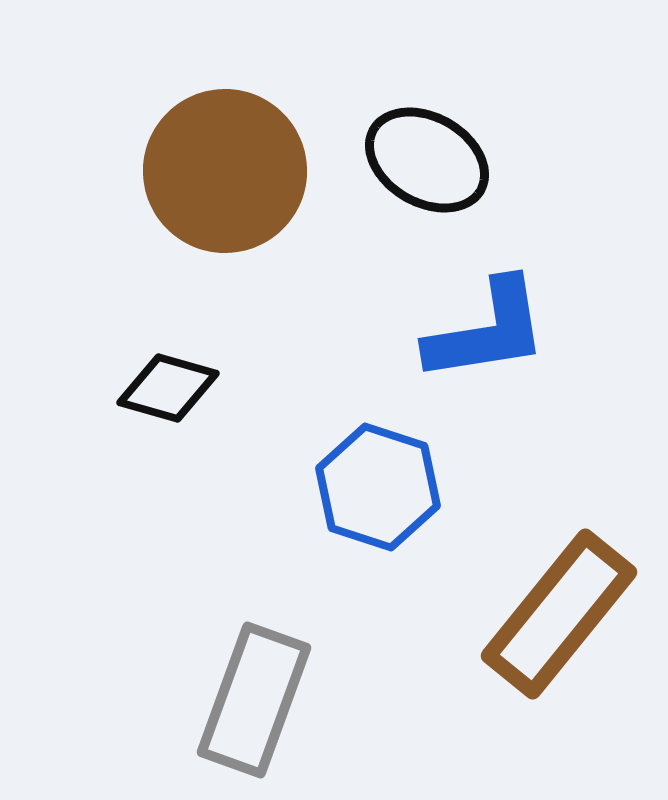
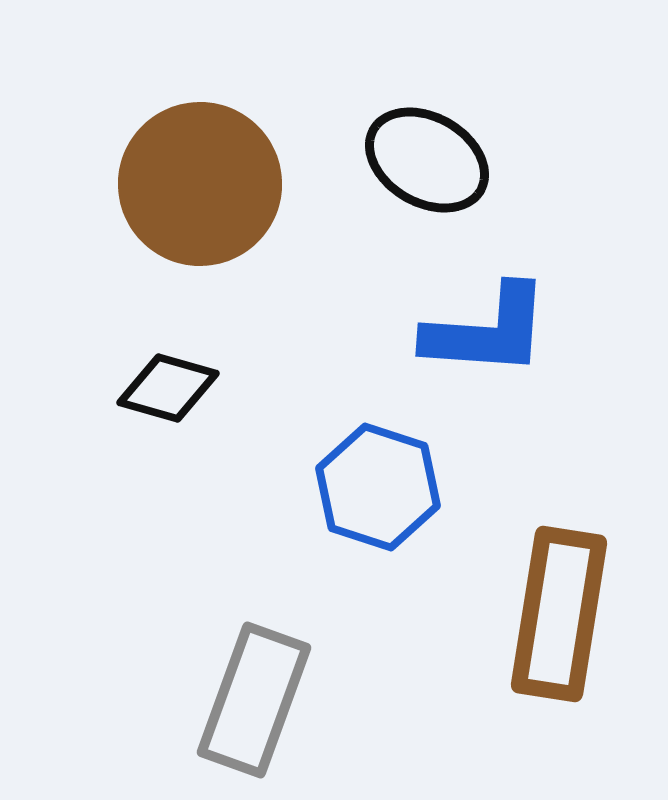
brown circle: moved 25 px left, 13 px down
blue L-shape: rotated 13 degrees clockwise
brown rectangle: rotated 30 degrees counterclockwise
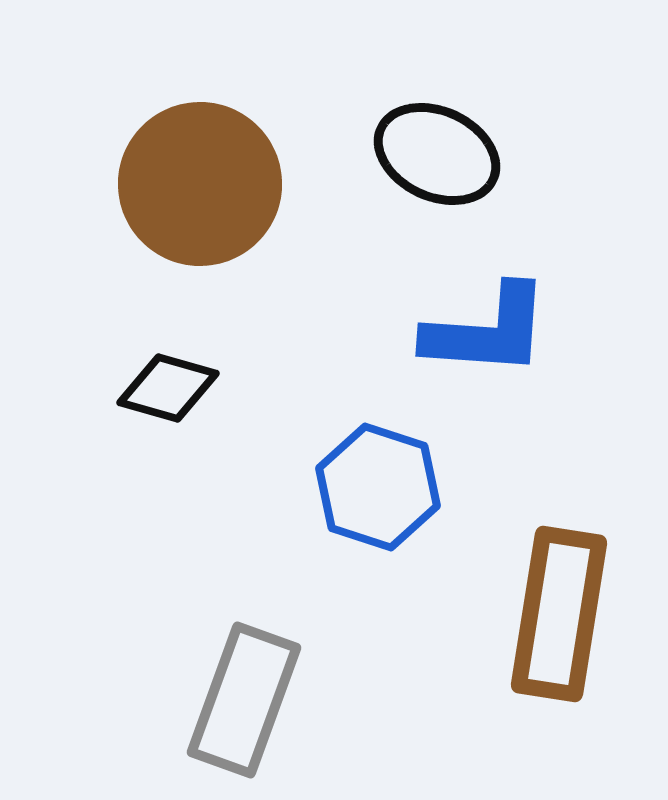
black ellipse: moved 10 px right, 6 px up; rotated 5 degrees counterclockwise
gray rectangle: moved 10 px left
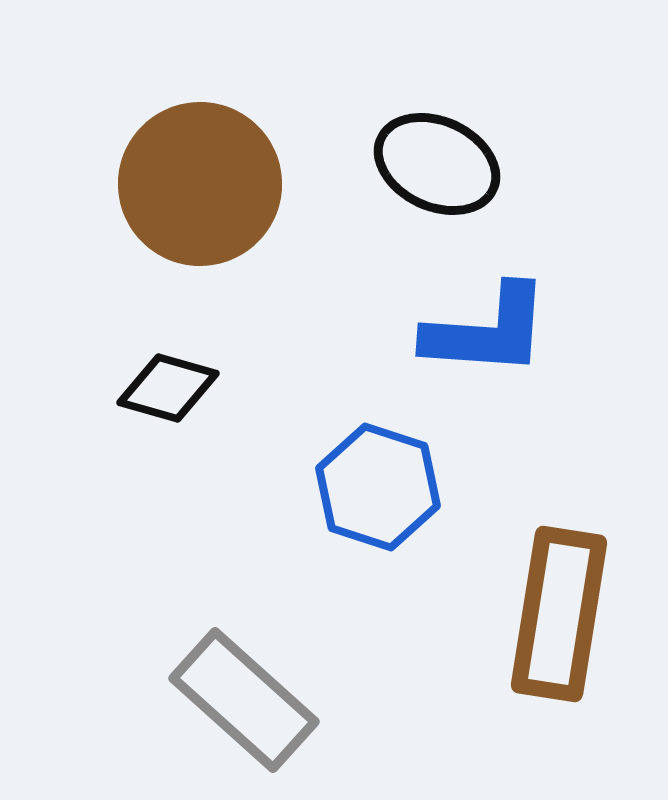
black ellipse: moved 10 px down
gray rectangle: rotated 68 degrees counterclockwise
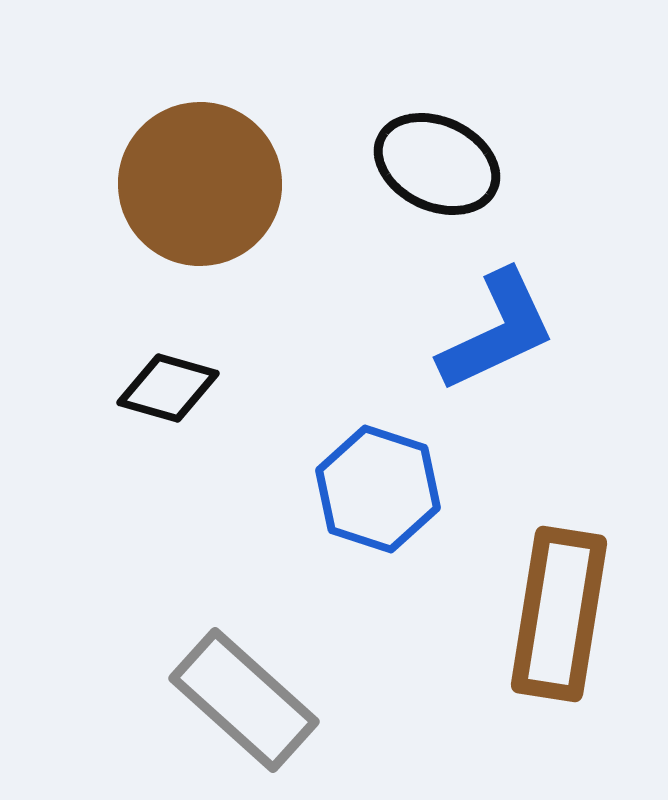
blue L-shape: moved 10 px right; rotated 29 degrees counterclockwise
blue hexagon: moved 2 px down
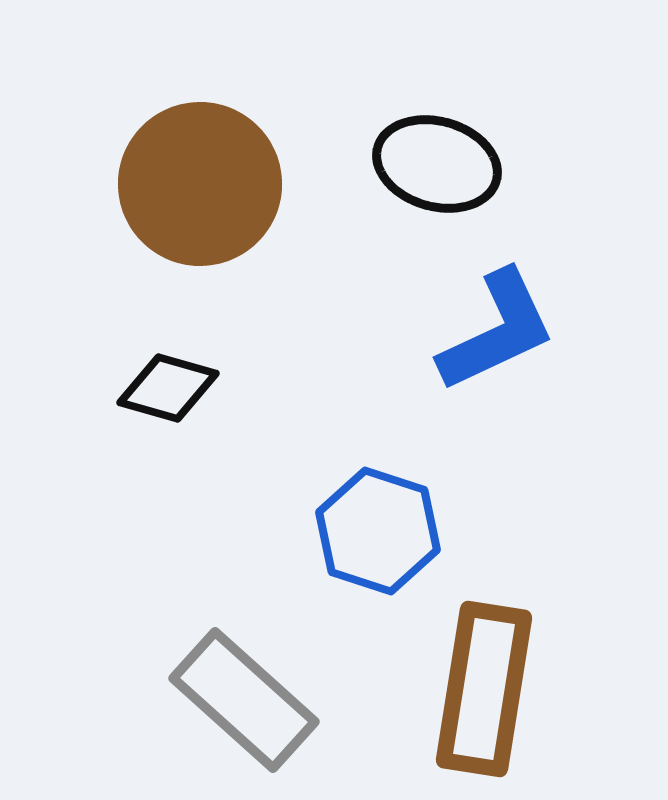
black ellipse: rotated 9 degrees counterclockwise
blue hexagon: moved 42 px down
brown rectangle: moved 75 px left, 75 px down
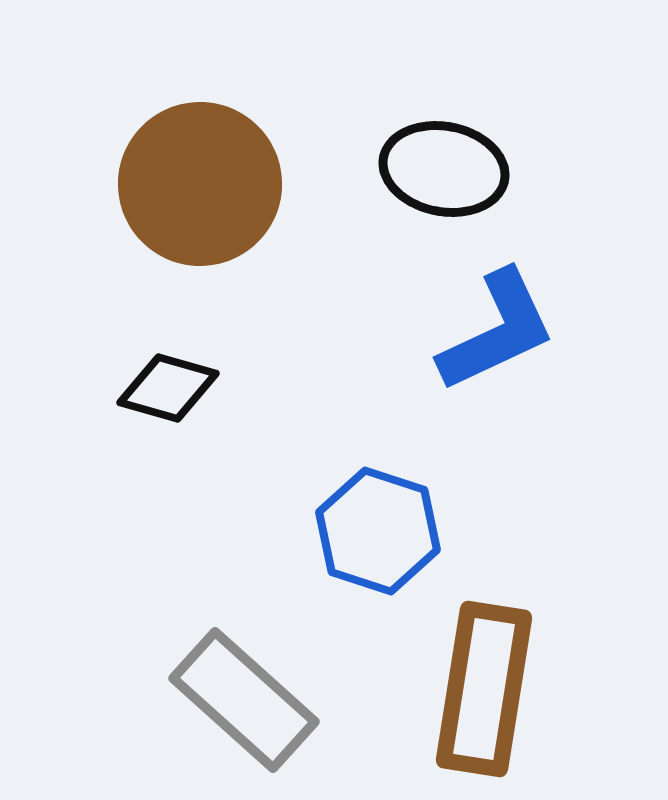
black ellipse: moved 7 px right, 5 px down; rotated 5 degrees counterclockwise
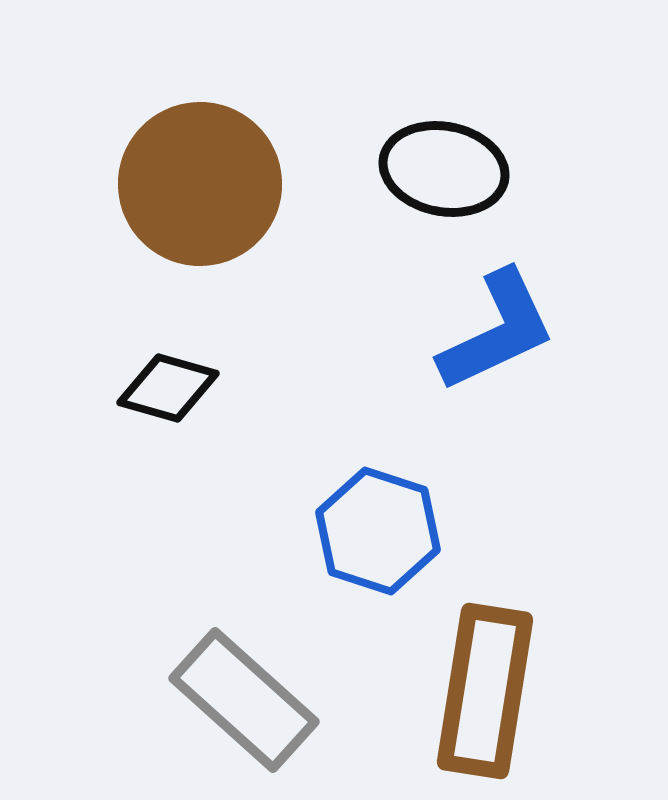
brown rectangle: moved 1 px right, 2 px down
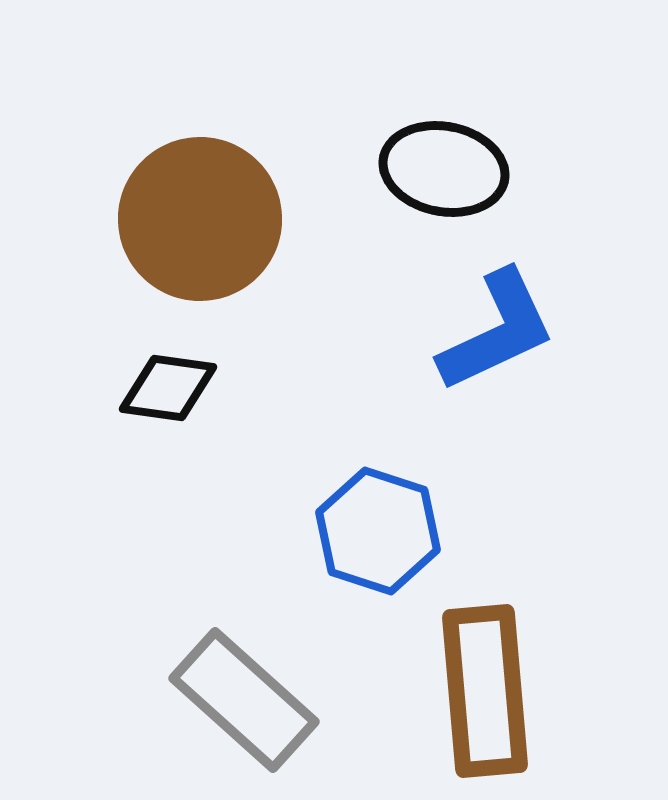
brown circle: moved 35 px down
black diamond: rotated 8 degrees counterclockwise
brown rectangle: rotated 14 degrees counterclockwise
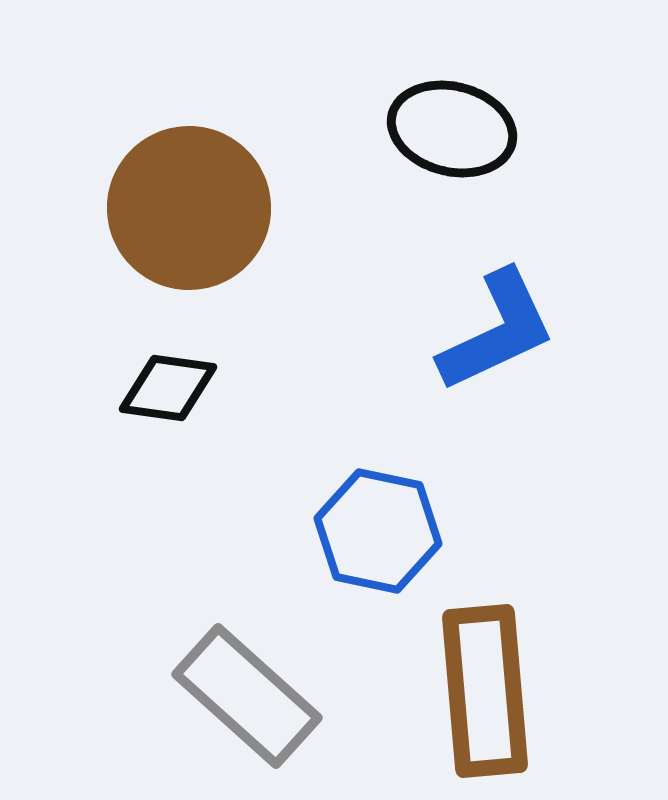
black ellipse: moved 8 px right, 40 px up; rotated 3 degrees clockwise
brown circle: moved 11 px left, 11 px up
blue hexagon: rotated 6 degrees counterclockwise
gray rectangle: moved 3 px right, 4 px up
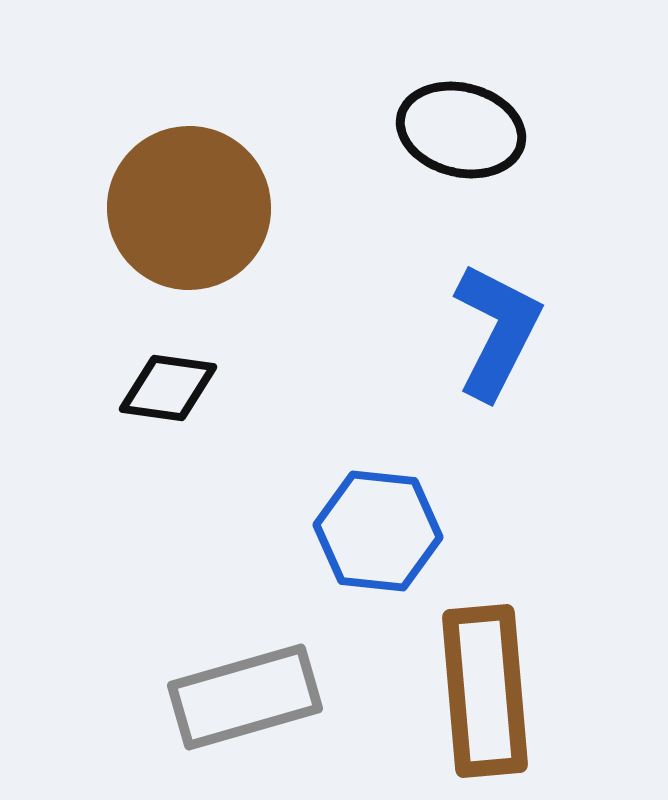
black ellipse: moved 9 px right, 1 px down
blue L-shape: rotated 38 degrees counterclockwise
blue hexagon: rotated 6 degrees counterclockwise
gray rectangle: moved 2 px left, 1 px down; rotated 58 degrees counterclockwise
